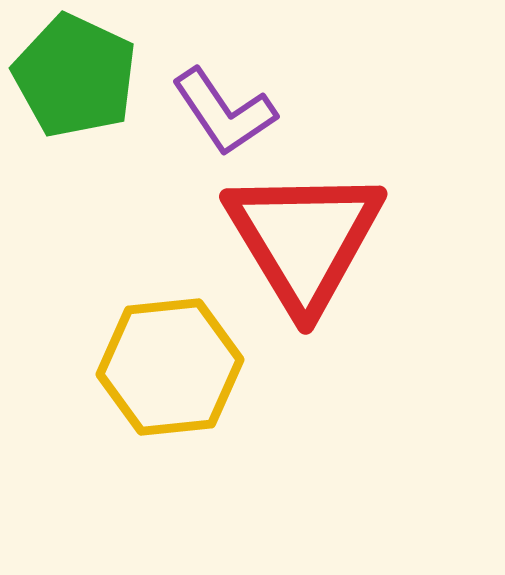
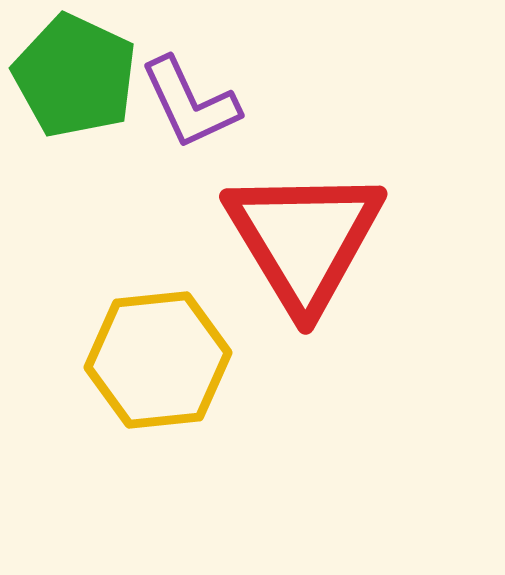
purple L-shape: moved 34 px left, 9 px up; rotated 9 degrees clockwise
yellow hexagon: moved 12 px left, 7 px up
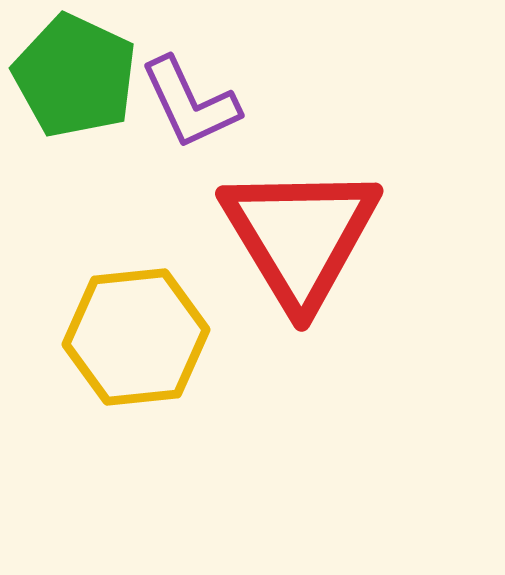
red triangle: moved 4 px left, 3 px up
yellow hexagon: moved 22 px left, 23 px up
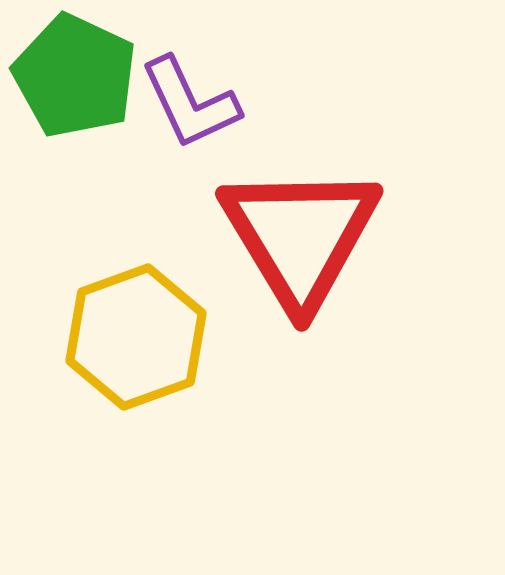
yellow hexagon: rotated 14 degrees counterclockwise
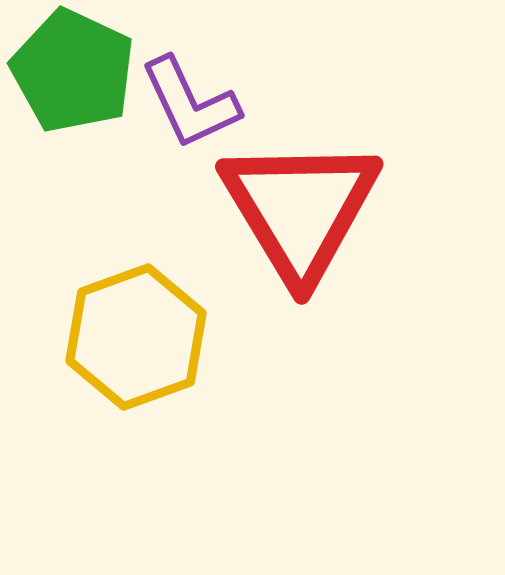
green pentagon: moved 2 px left, 5 px up
red triangle: moved 27 px up
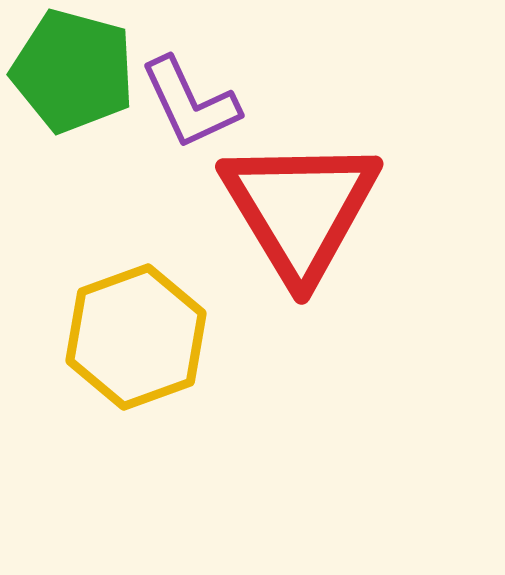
green pentagon: rotated 10 degrees counterclockwise
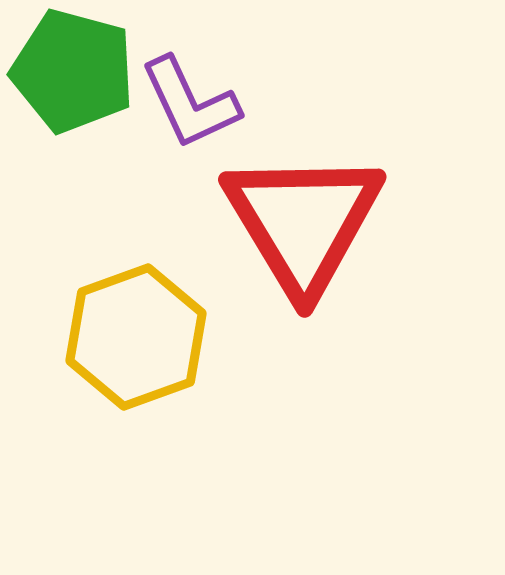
red triangle: moved 3 px right, 13 px down
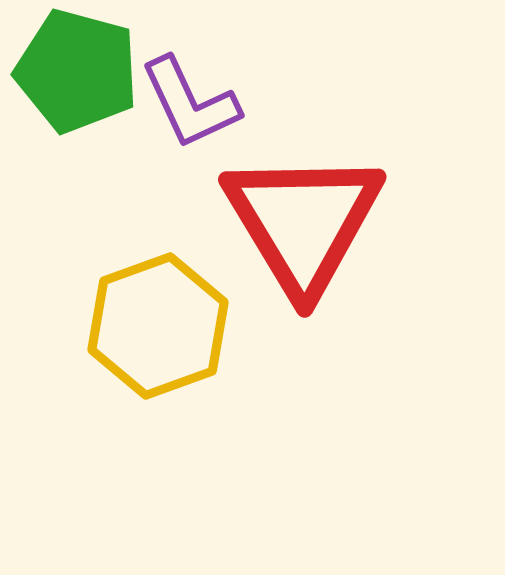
green pentagon: moved 4 px right
yellow hexagon: moved 22 px right, 11 px up
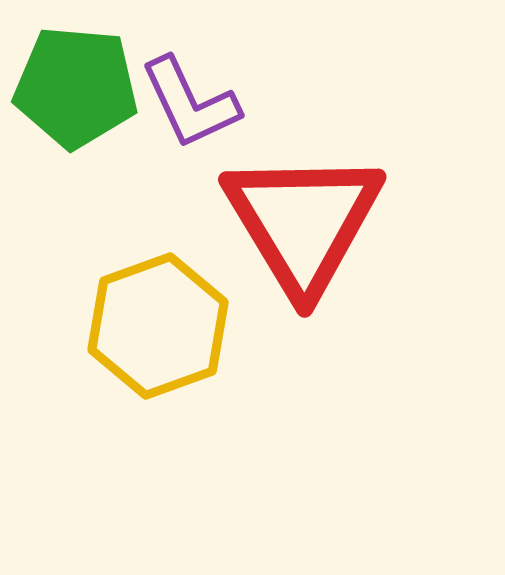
green pentagon: moved 1 px left, 16 px down; rotated 10 degrees counterclockwise
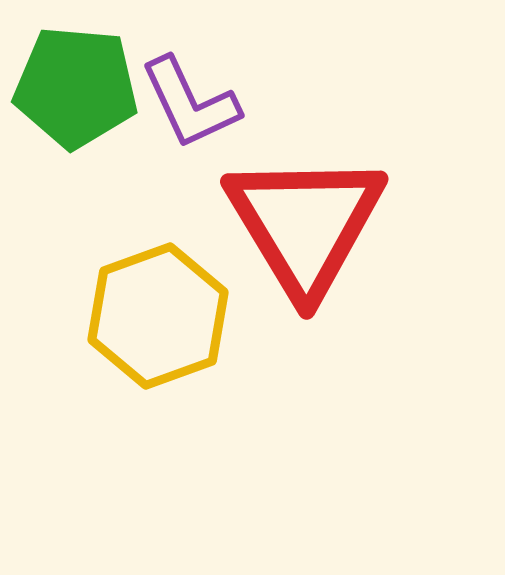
red triangle: moved 2 px right, 2 px down
yellow hexagon: moved 10 px up
